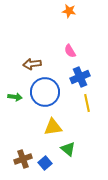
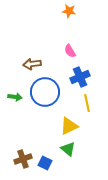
yellow triangle: moved 16 px right, 1 px up; rotated 18 degrees counterclockwise
blue square: rotated 24 degrees counterclockwise
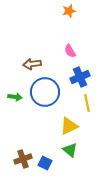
orange star: rotated 24 degrees counterclockwise
green triangle: moved 2 px right, 1 px down
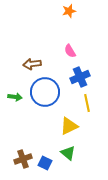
green triangle: moved 2 px left, 3 px down
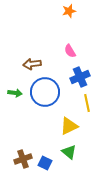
green arrow: moved 4 px up
green triangle: moved 1 px right, 1 px up
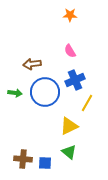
orange star: moved 1 px right, 4 px down; rotated 16 degrees clockwise
blue cross: moved 5 px left, 3 px down
yellow line: rotated 42 degrees clockwise
brown cross: rotated 24 degrees clockwise
blue square: rotated 24 degrees counterclockwise
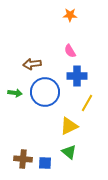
blue cross: moved 2 px right, 4 px up; rotated 24 degrees clockwise
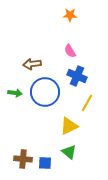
blue cross: rotated 24 degrees clockwise
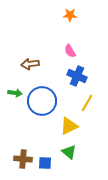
brown arrow: moved 2 px left
blue circle: moved 3 px left, 9 px down
